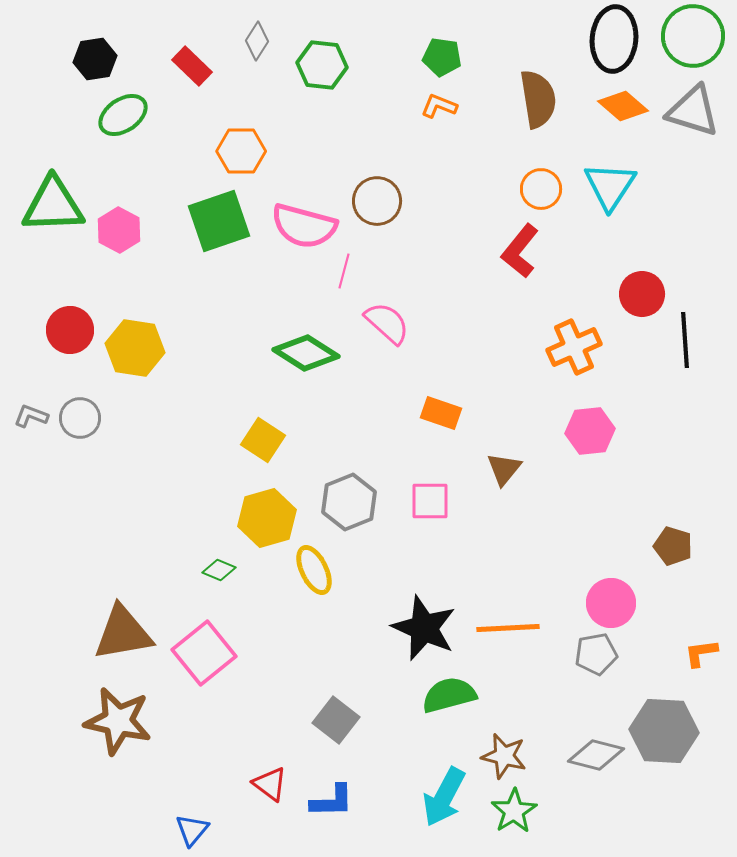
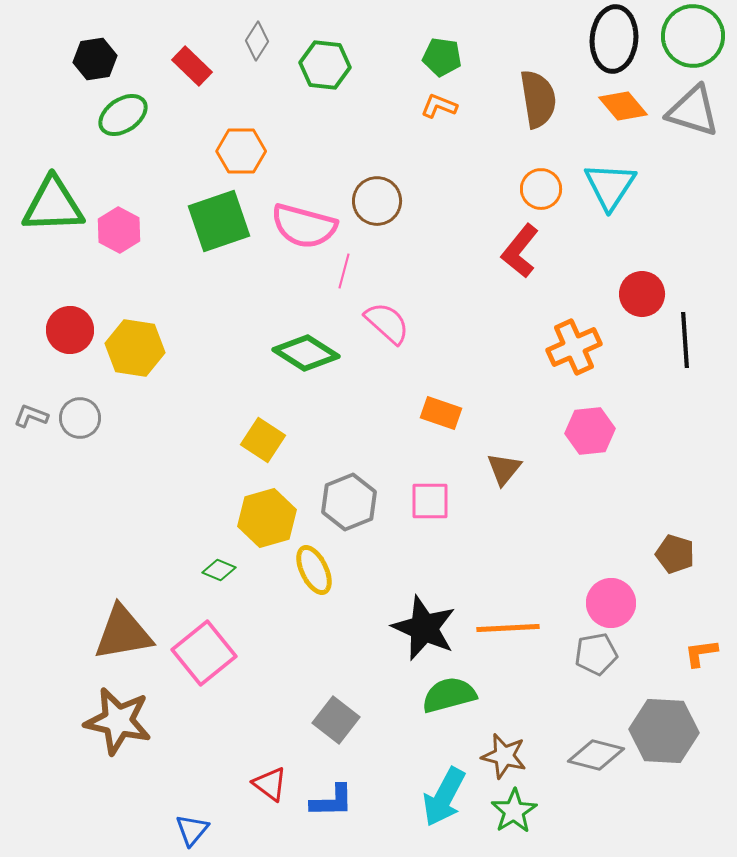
green hexagon at (322, 65): moved 3 px right
orange diamond at (623, 106): rotated 9 degrees clockwise
brown pentagon at (673, 546): moved 2 px right, 8 px down
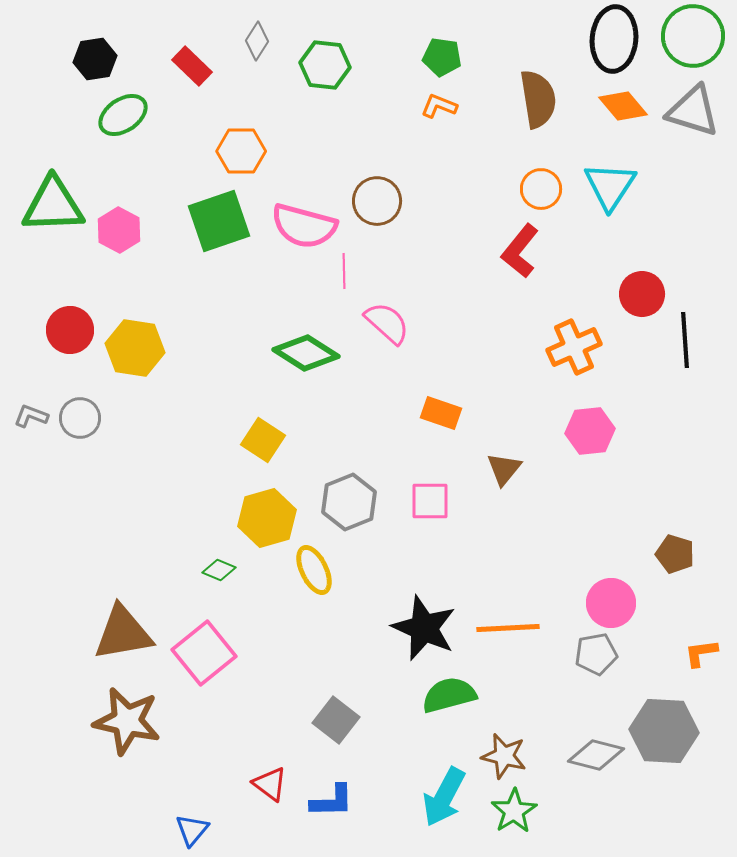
pink line at (344, 271): rotated 16 degrees counterclockwise
brown star at (118, 721): moved 9 px right
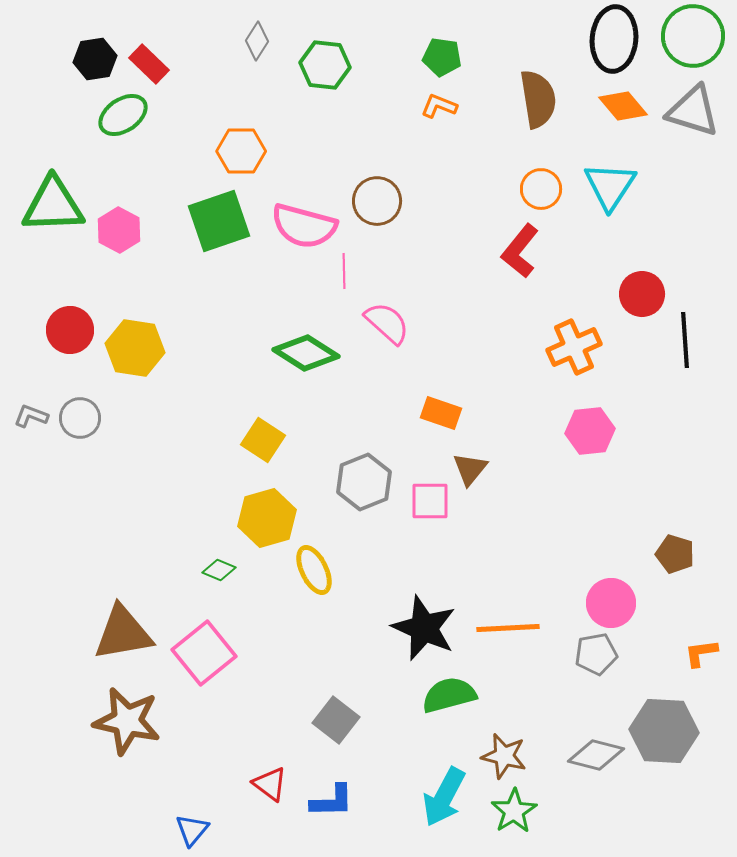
red rectangle at (192, 66): moved 43 px left, 2 px up
brown triangle at (504, 469): moved 34 px left
gray hexagon at (349, 502): moved 15 px right, 20 px up
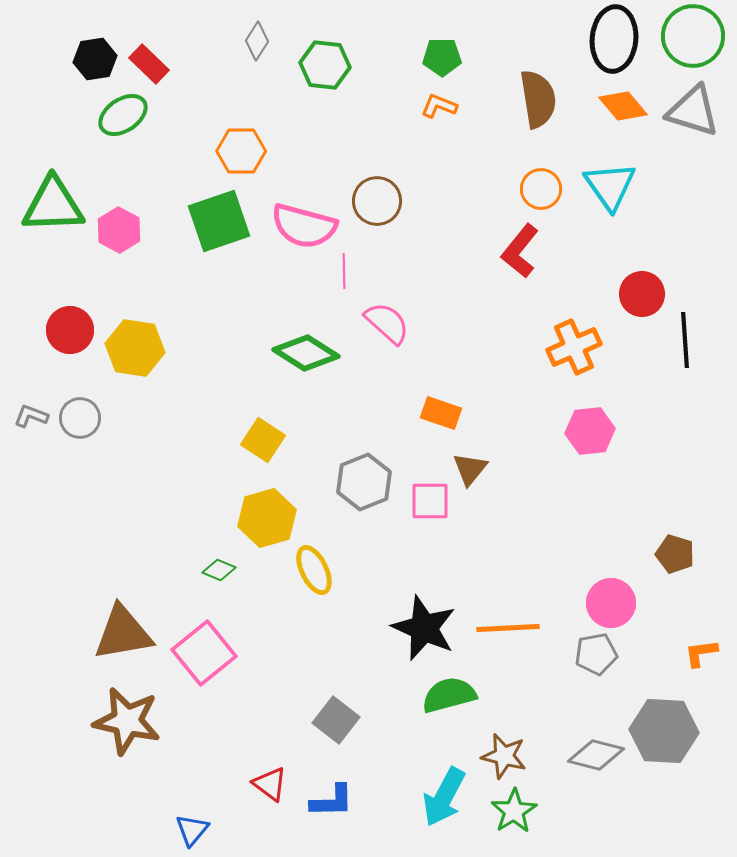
green pentagon at (442, 57): rotated 9 degrees counterclockwise
cyan triangle at (610, 186): rotated 8 degrees counterclockwise
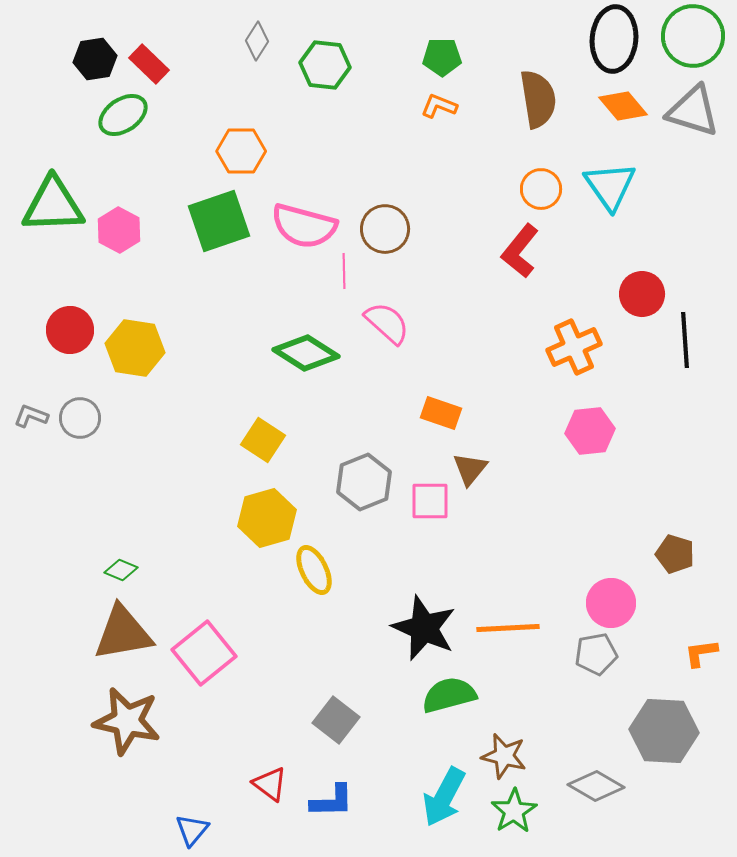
brown circle at (377, 201): moved 8 px right, 28 px down
green diamond at (219, 570): moved 98 px left
gray diamond at (596, 755): moved 31 px down; rotated 16 degrees clockwise
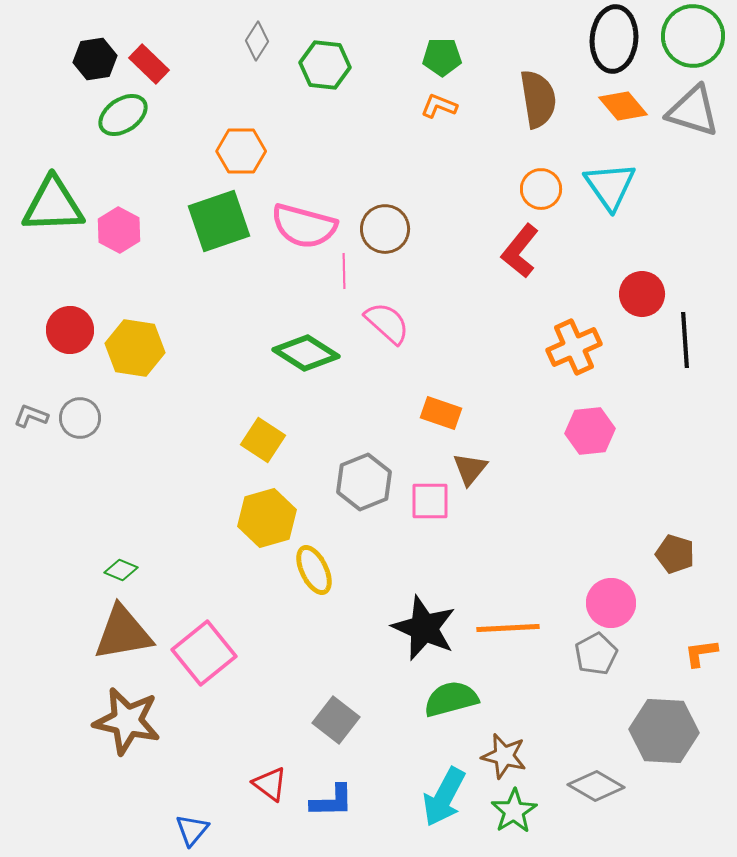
gray pentagon at (596, 654): rotated 18 degrees counterclockwise
green semicircle at (449, 695): moved 2 px right, 4 px down
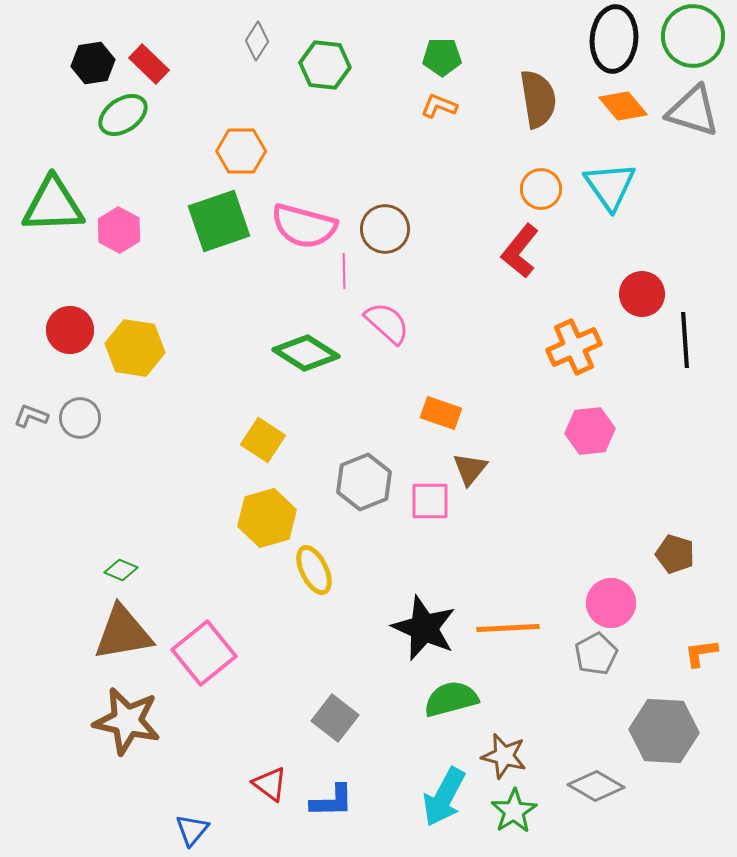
black hexagon at (95, 59): moved 2 px left, 4 px down
gray square at (336, 720): moved 1 px left, 2 px up
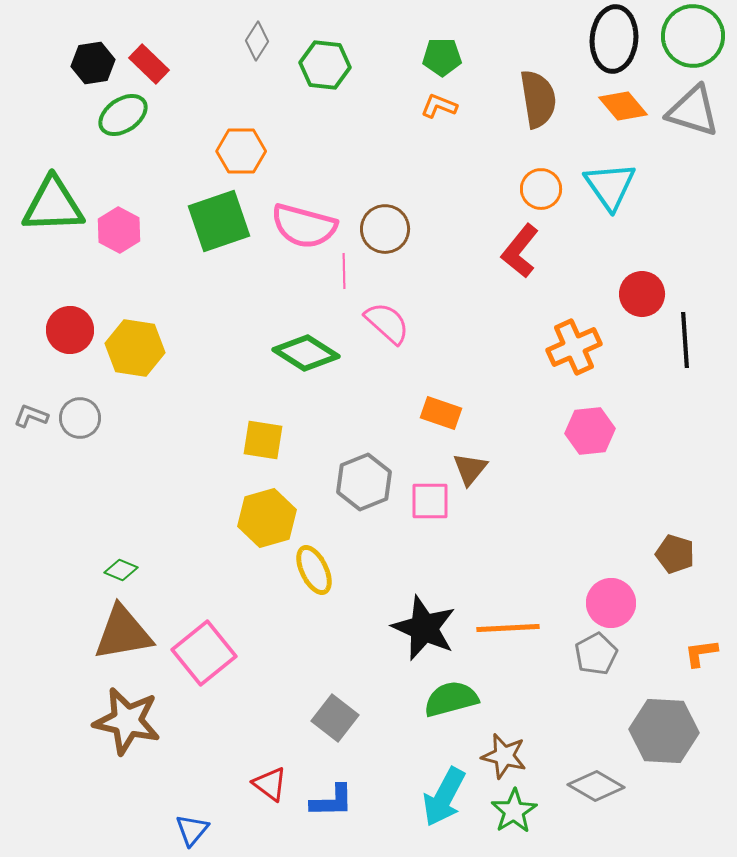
yellow square at (263, 440): rotated 24 degrees counterclockwise
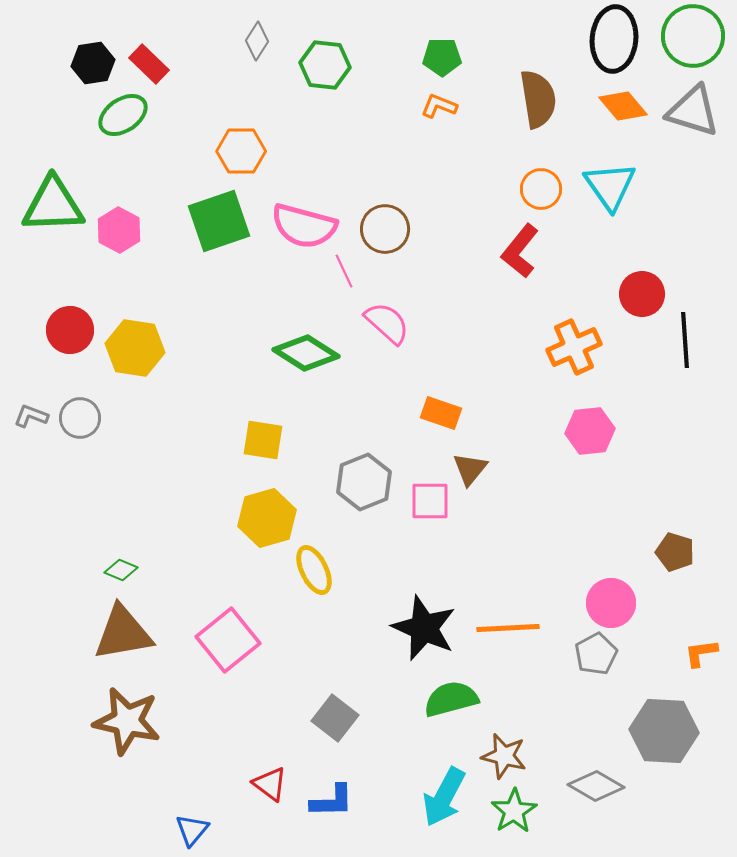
pink line at (344, 271): rotated 24 degrees counterclockwise
brown pentagon at (675, 554): moved 2 px up
pink square at (204, 653): moved 24 px right, 13 px up
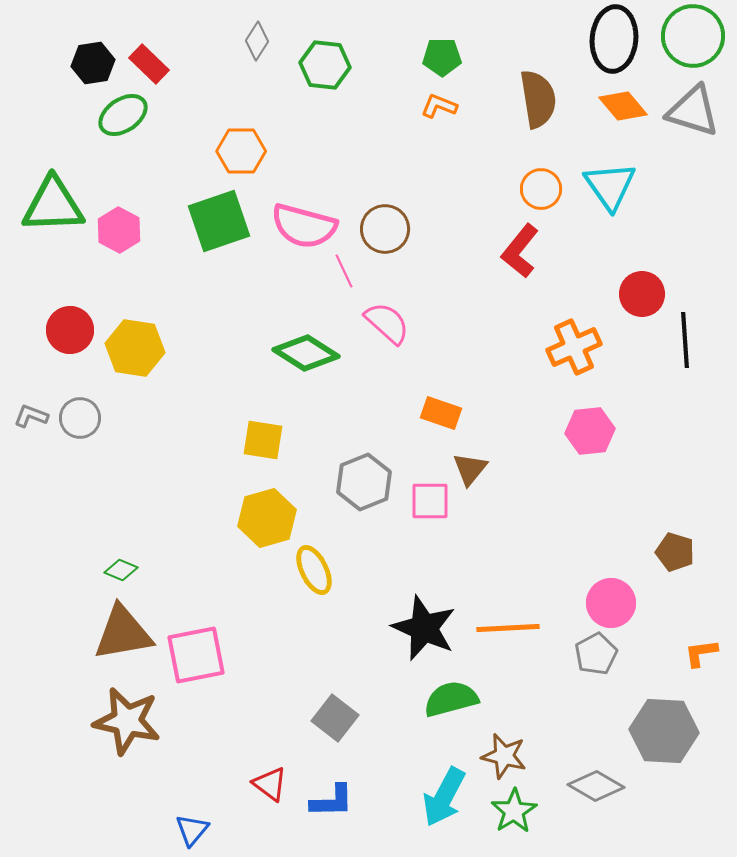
pink square at (228, 640): moved 32 px left, 15 px down; rotated 28 degrees clockwise
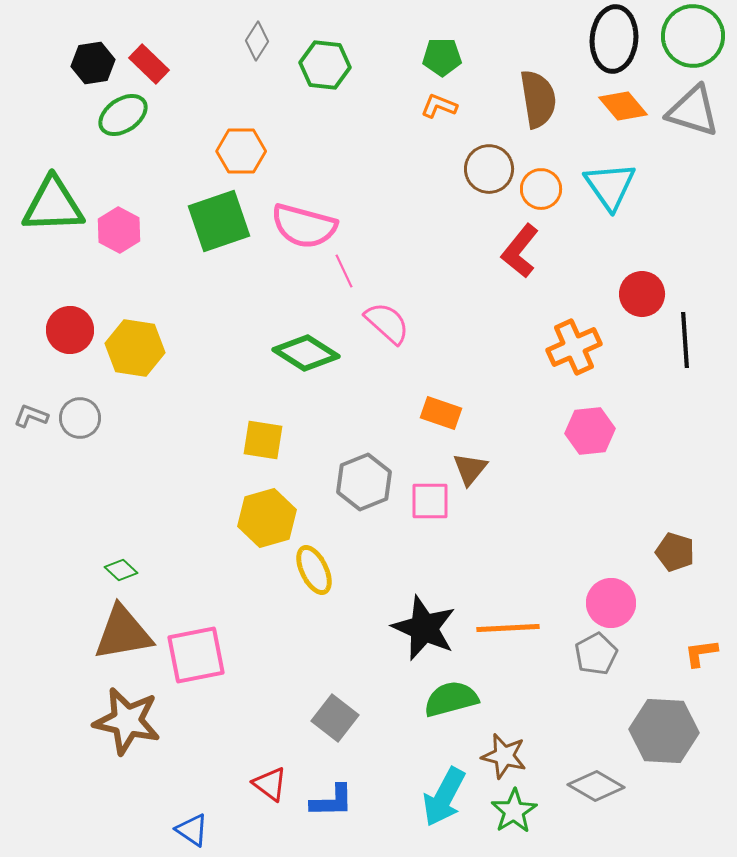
brown circle at (385, 229): moved 104 px right, 60 px up
green diamond at (121, 570): rotated 20 degrees clockwise
blue triangle at (192, 830): rotated 36 degrees counterclockwise
